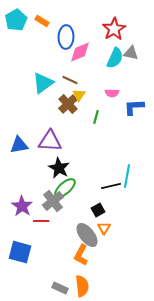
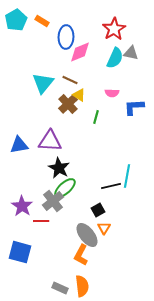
cyan triangle: rotated 15 degrees counterclockwise
yellow triangle: rotated 32 degrees counterclockwise
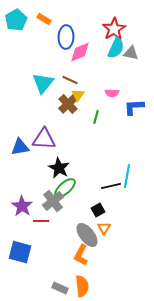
orange rectangle: moved 2 px right, 2 px up
cyan semicircle: moved 1 px right, 10 px up
yellow triangle: moved 1 px left; rotated 32 degrees clockwise
purple triangle: moved 6 px left, 2 px up
blue triangle: moved 1 px right, 2 px down
